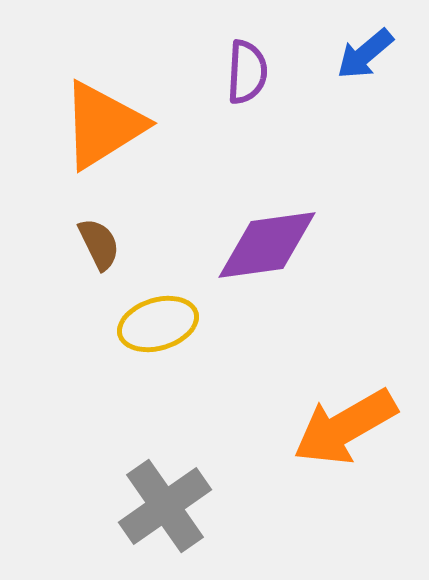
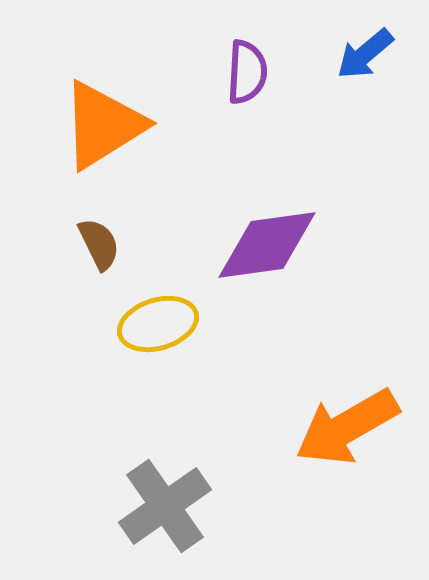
orange arrow: moved 2 px right
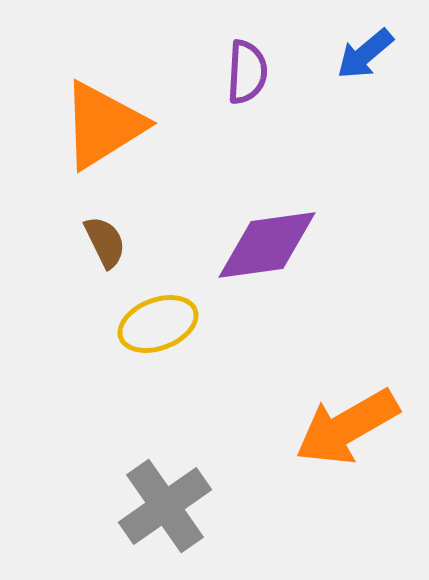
brown semicircle: moved 6 px right, 2 px up
yellow ellipse: rotated 4 degrees counterclockwise
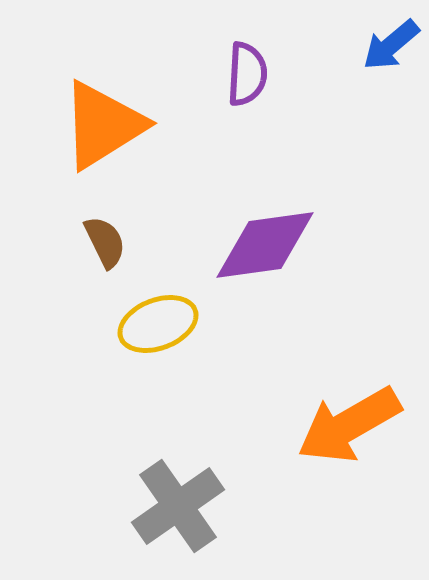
blue arrow: moved 26 px right, 9 px up
purple semicircle: moved 2 px down
purple diamond: moved 2 px left
orange arrow: moved 2 px right, 2 px up
gray cross: moved 13 px right
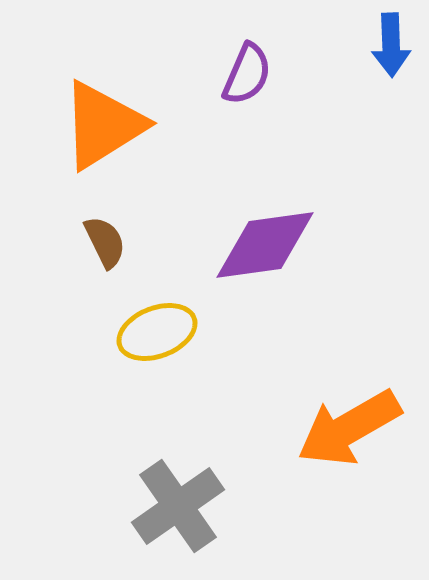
blue arrow: rotated 52 degrees counterclockwise
purple semicircle: rotated 20 degrees clockwise
yellow ellipse: moved 1 px left, 8 px down
orange arrow: moved 3 px down
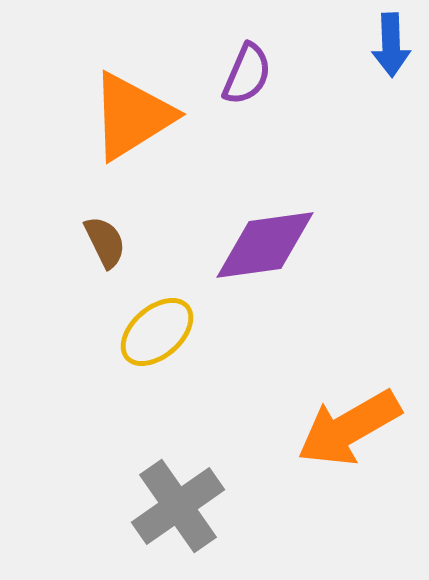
orange triangle: moved 29 px right, 9 px up
yellow ellipse: rotated 20 degrees counterclockwise
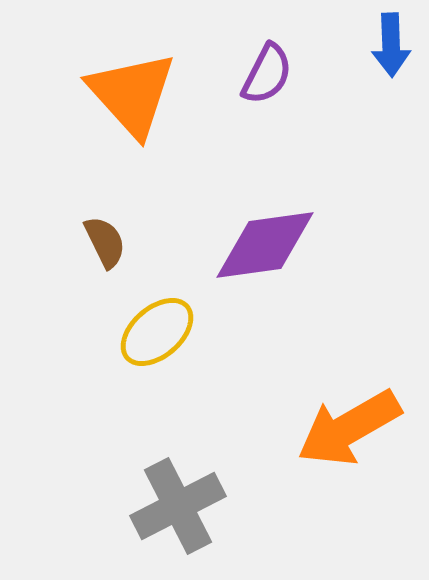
purple semicircle: moved 20 px right; rotated 4 degrees clockwise
orange triangle: moved 22 px up; rotated 40 degrees counterclockwise
gray cross: rotated 8 degrees clockwise
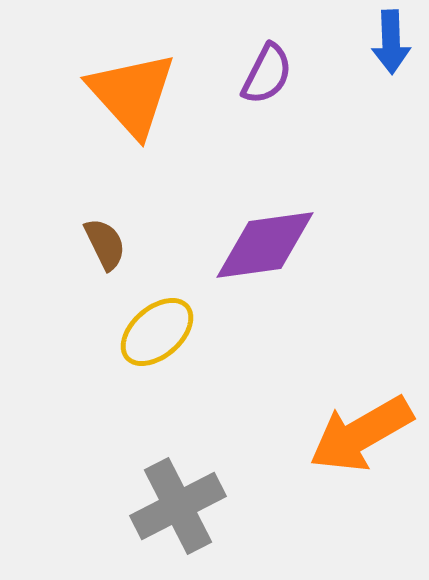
blue arrow: moved 3 px up
brown semicircle: moved 2 px down
orange arrow: moved 12 px right, 6 px down
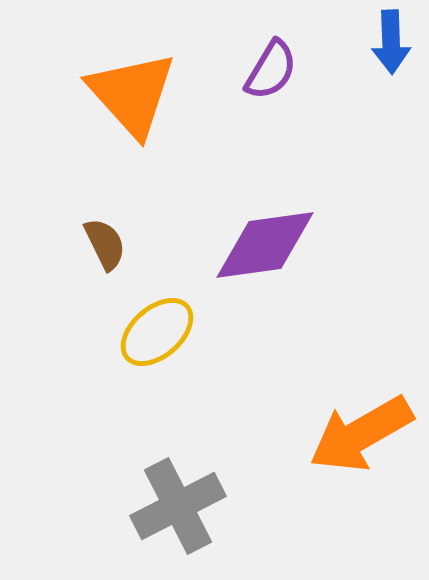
purple semicircle: moved 4 px right, 4 px up; rotated 4 degrees clockwise
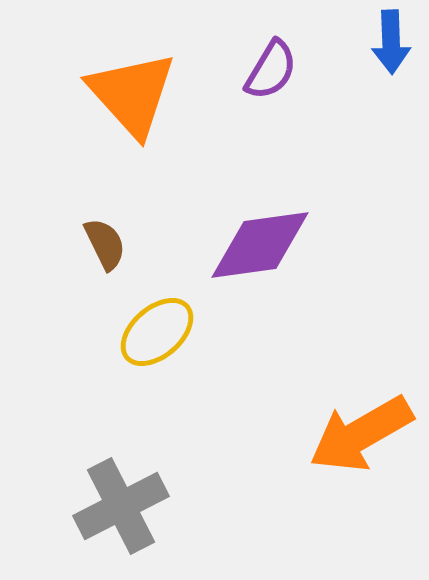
purple diamond: moved 5 px left
gray cross: moved 57 px left
